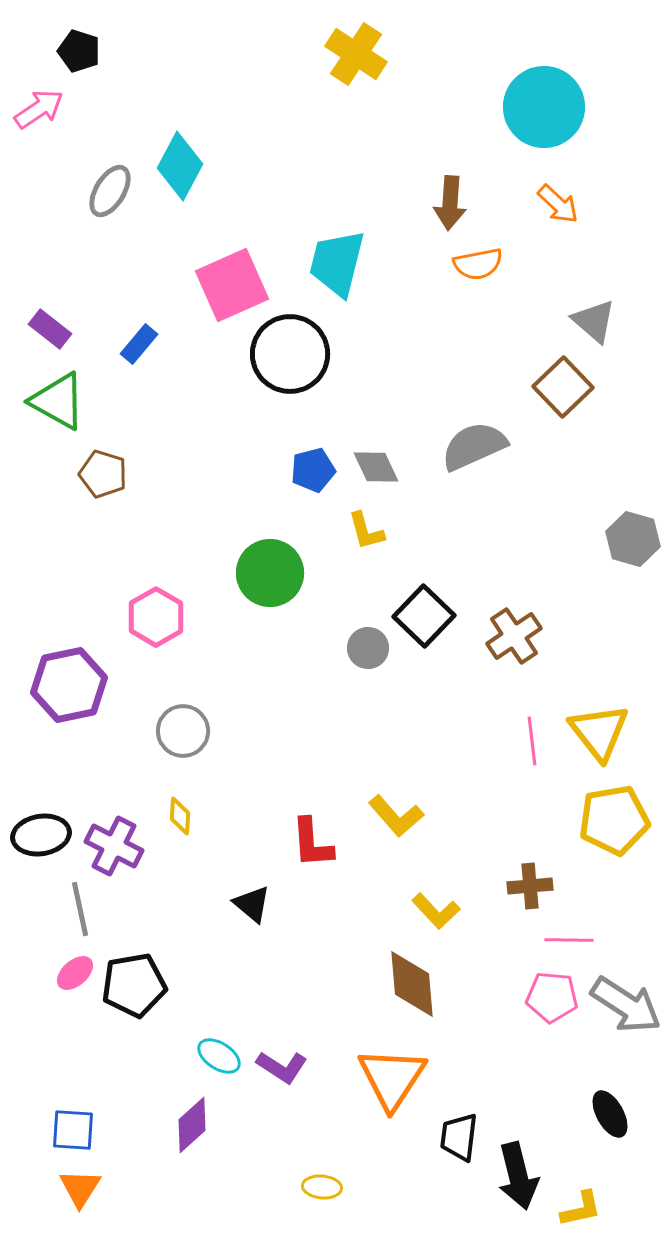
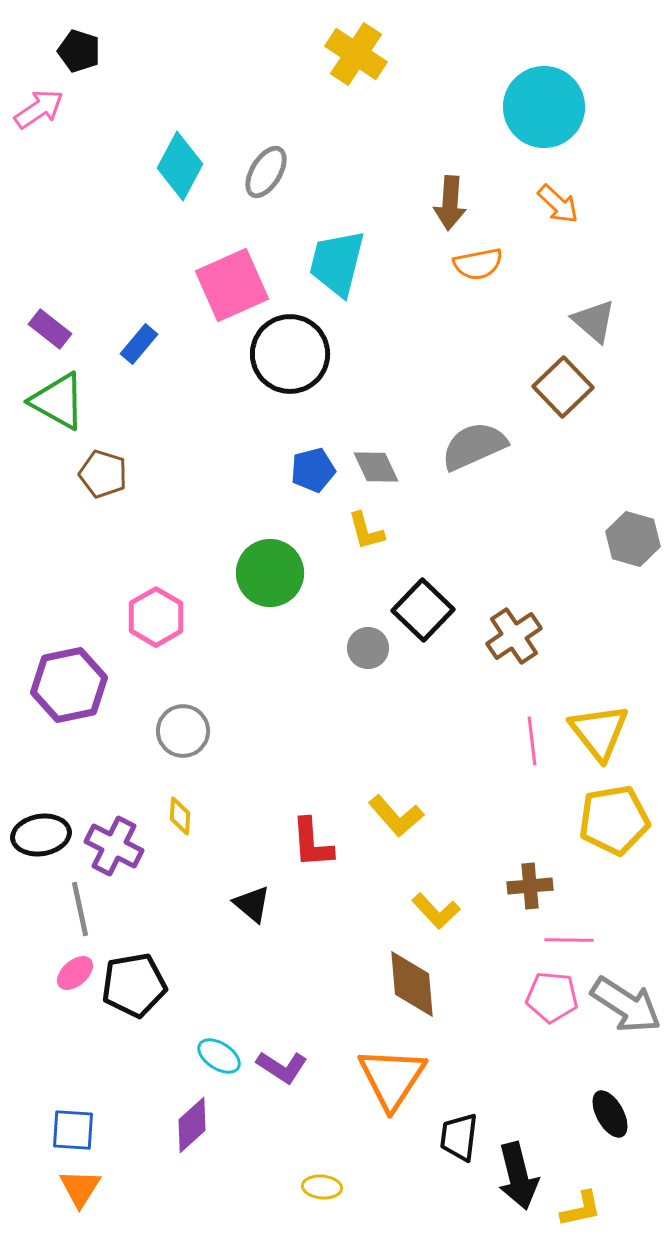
gray ellipse at (110, 191): moved 156 px right, 19 px up
black square at (424, 616): moved 1 px left, 6 px up
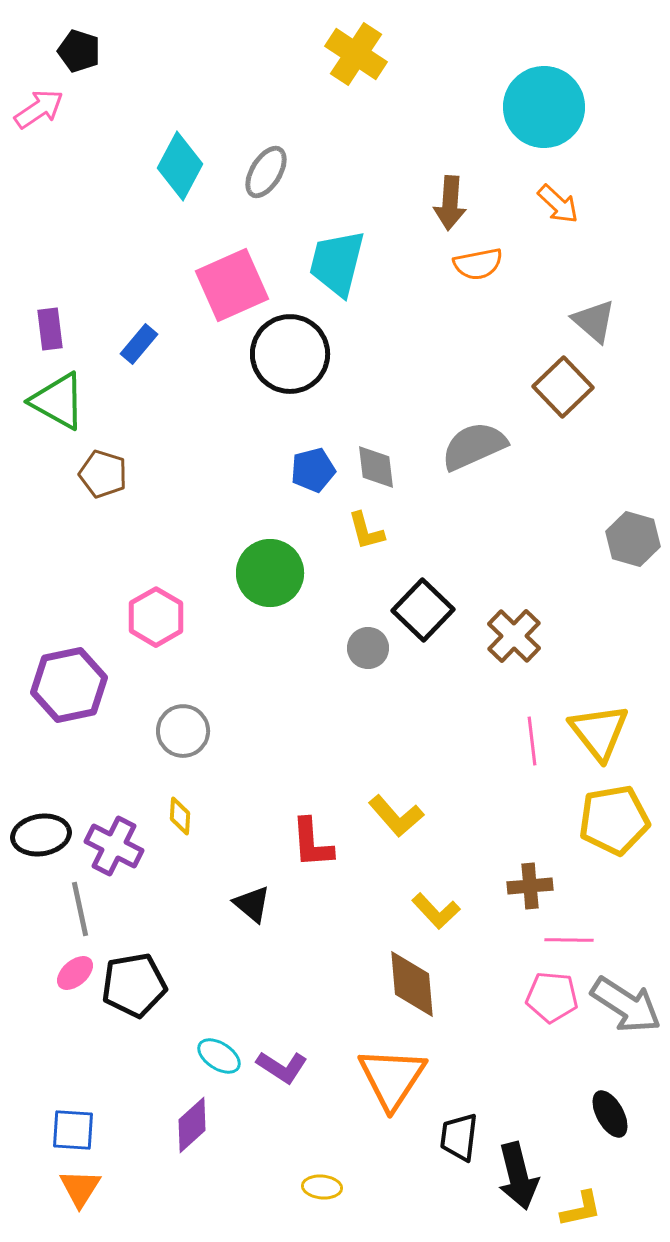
purple rectangle at (50, 329): rotated 45 degrees clockwise
gray diamond at (376, 467): rotated 18 degrees clockwise
brown cross at (514, 636): rotated 12 degrees counterclockwise
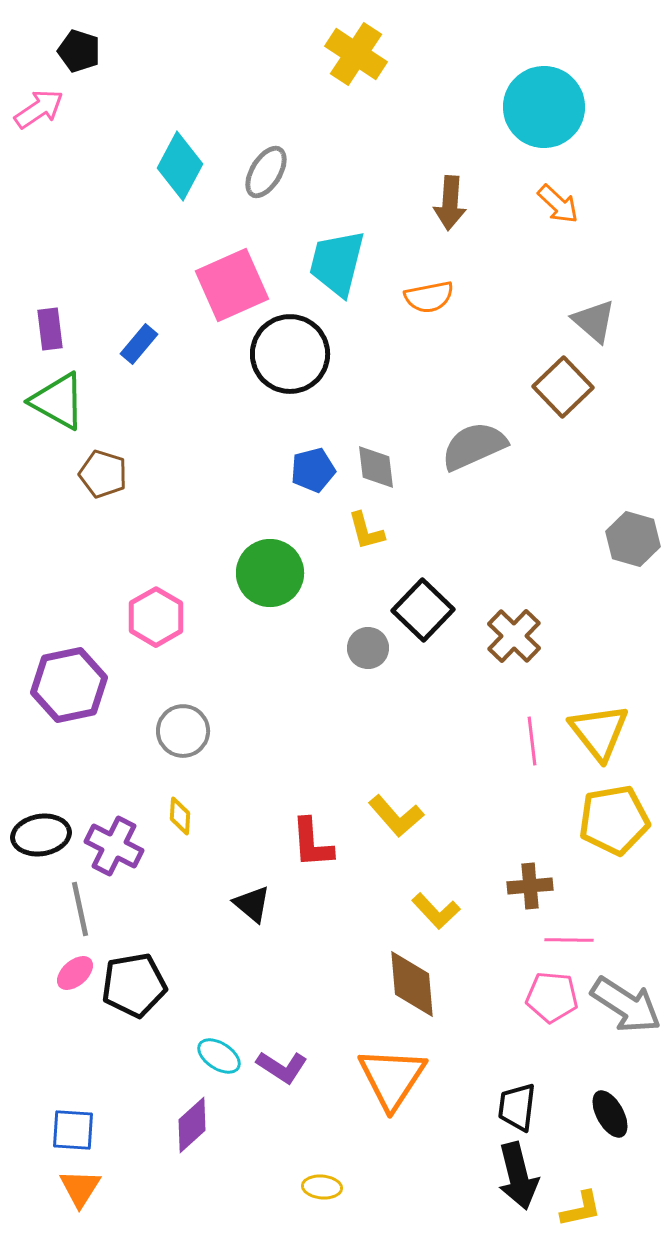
orange semicircle at (478, 264): moved 49 px left, 33 px down
black trapezoid at (459, 1137): moved 58 px right, 30 px up
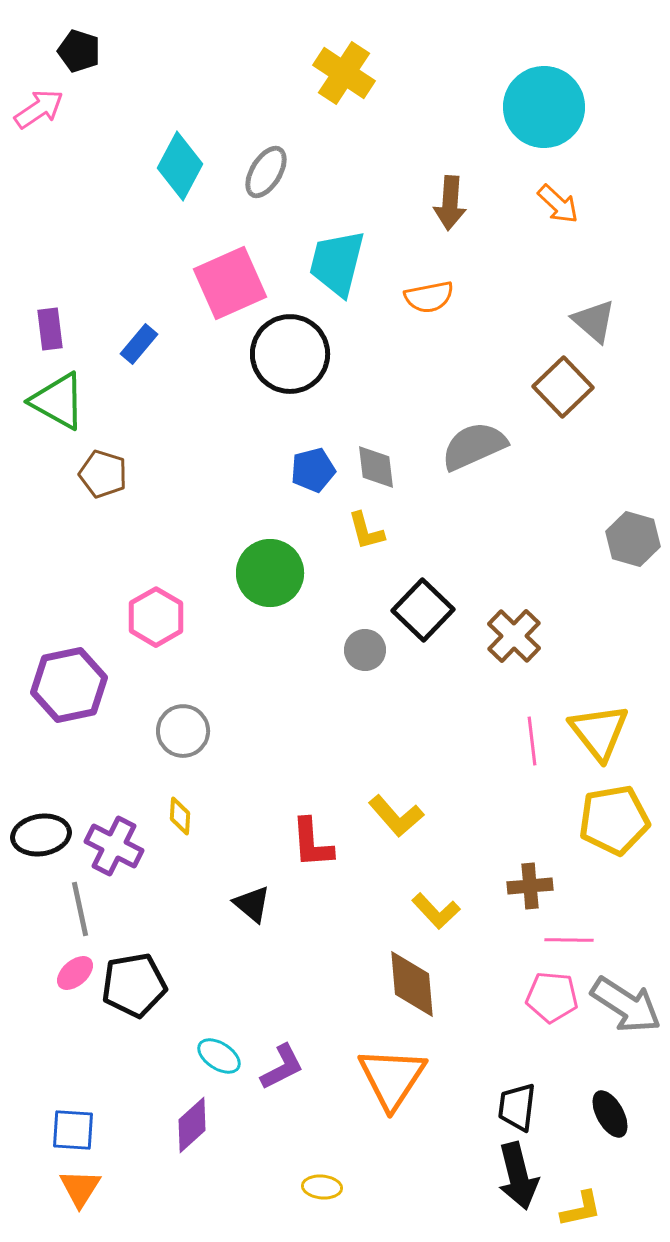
yellow cross at (356, 54): moved 12 px left, 19 px down
pink square at (232, 285): moved 2 px left, 2 px up
gray circle at (368, 648): moved 3 px left, 2 px down
purple L-shape at (282, 1067): rotated 60 degrees counterclockwise
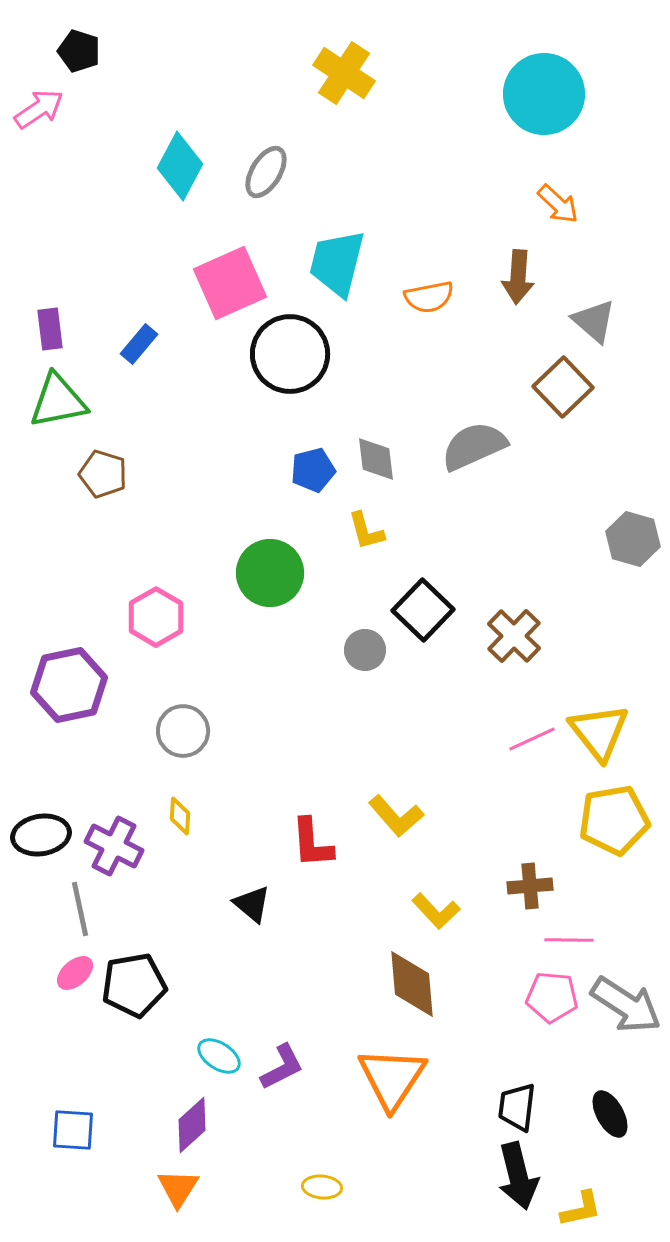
cyan circle at (544, 107): moved 13 px up
brown arrow at (450, 203): moved 68 px right, 74 px down
green triangle at (58, 401): rotated 40 degrees counterclockwise
gray diamond at (376, 467): moved 8 px up
pink line at (532, 741): moved 2 px up; rotated 72 degrees clockwise
orange triangle at (80, 1188): moved 98 px right
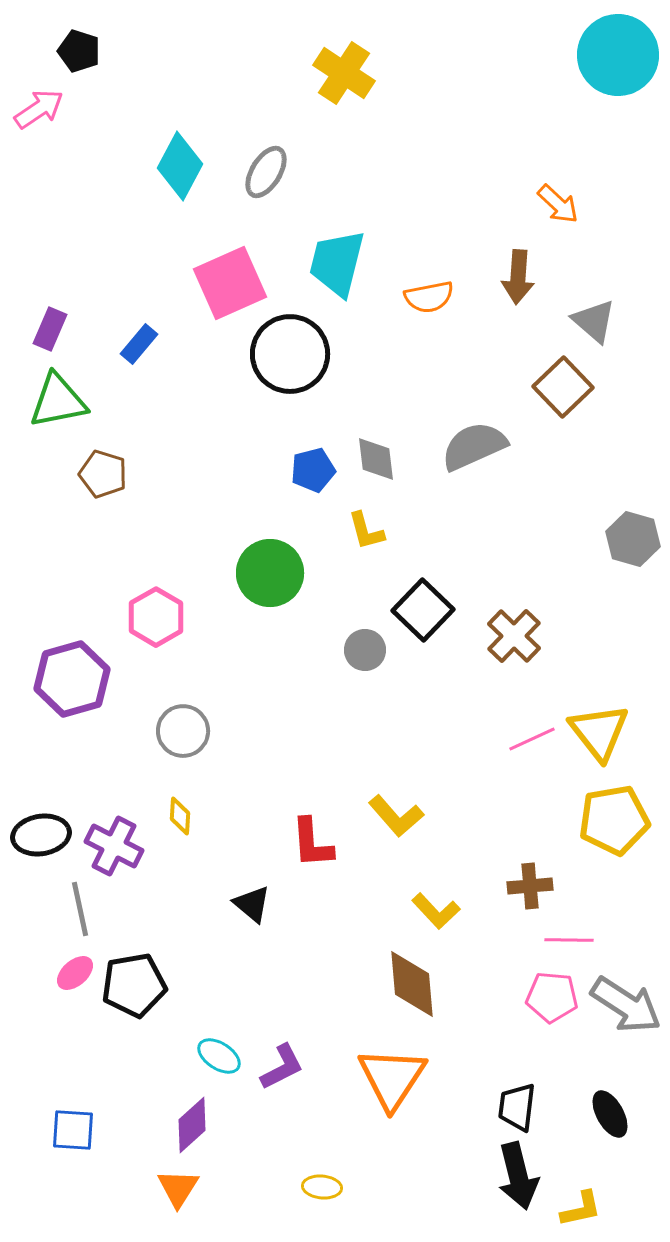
cyan circle at (544, 94): moved 74 px right, 39 px up
purple rectangle at (50, 329): rotated 30 degrees clockwise
purple hexagon at (69, 685): moved 3 px right, 6 px up; rotated 4 degrees counterclockwise
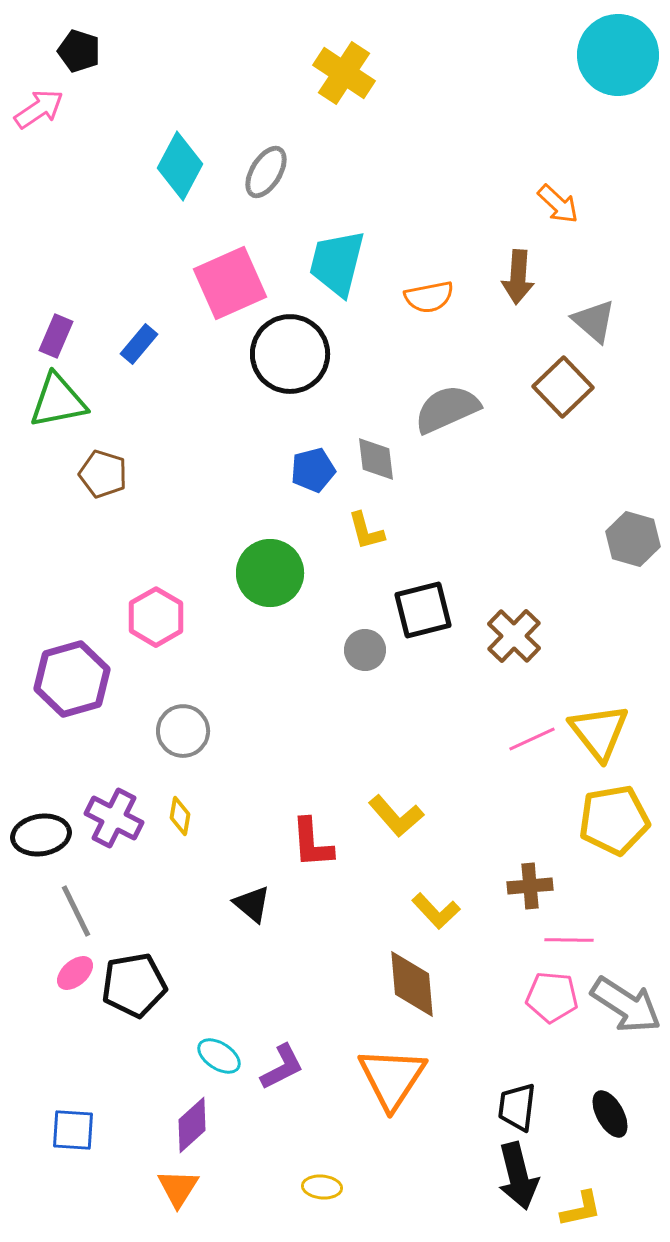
purple rectangle at (50, 329): moved 6 px right, 7 px down
gray semicircle at (474, 446): moved 27 px left, 37 px up
black square at (423, 610): rotated 32 degrees clockwise
yellow diamond at (180, 816): rotated 6 degrees clockwise
purple cross at (114, 846): moved 28 px up
gray line at (80, 909): moved 4 px left, 2 px down; rotated 14 degrees counterclockwise
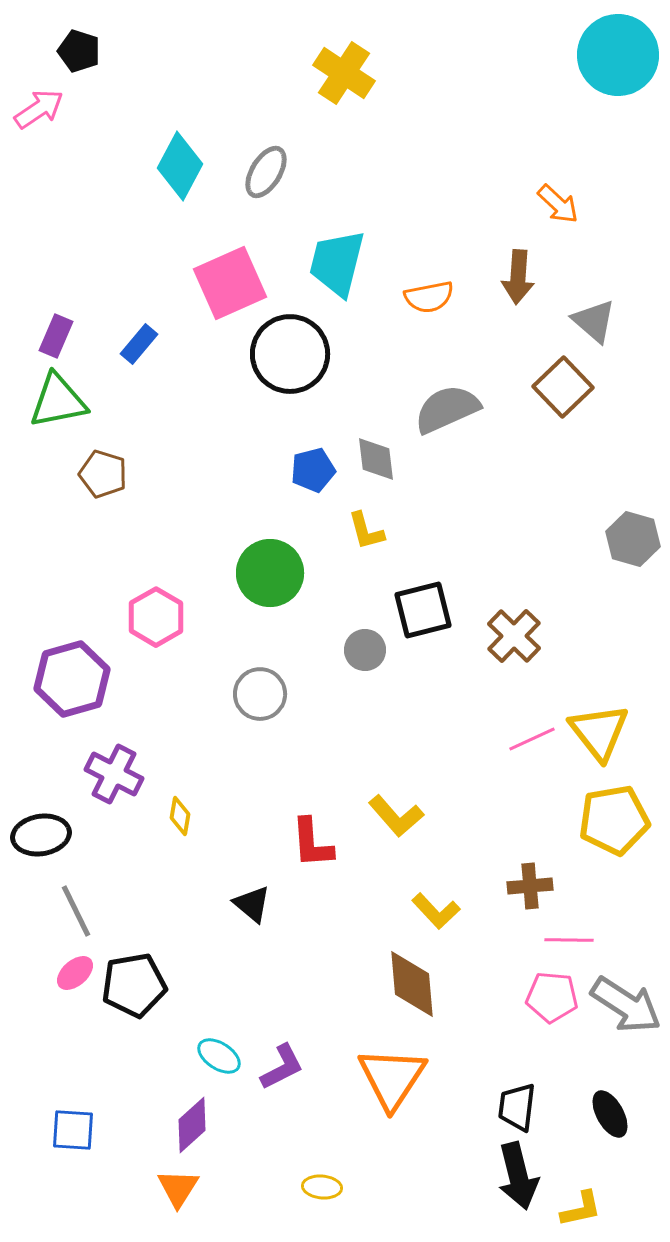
gray circle at (183, 731): moved 77 px right, 37 px up
purple cross at (114, 818): moved 44 px up
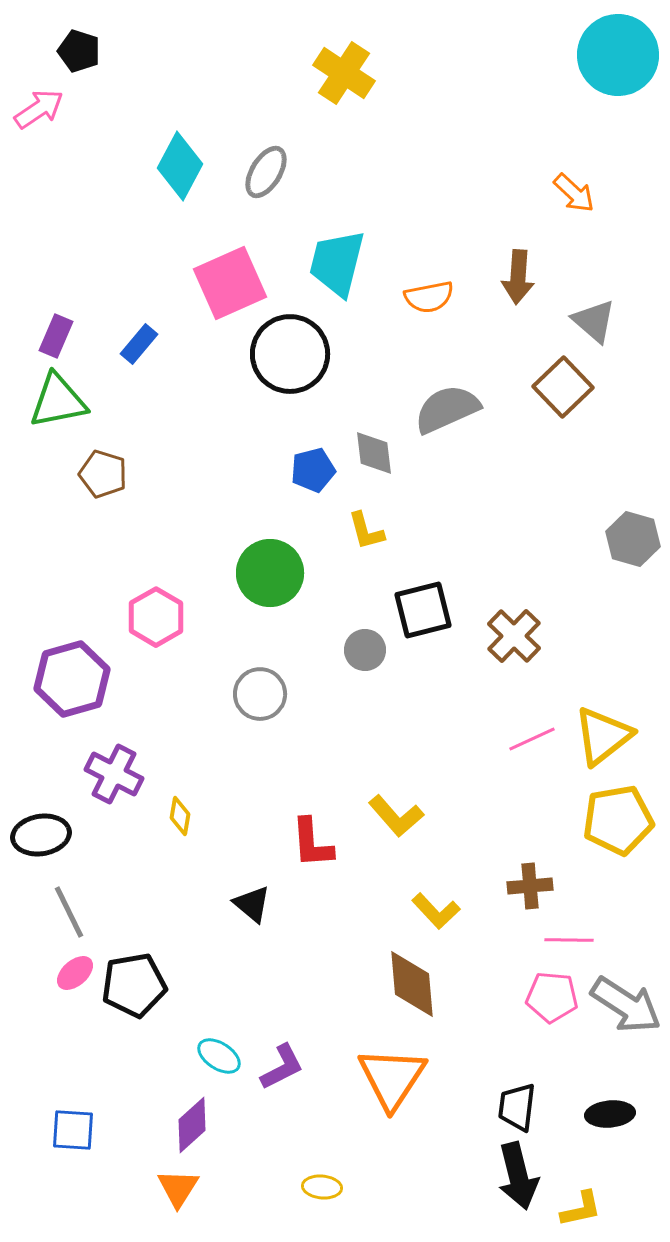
orange arrow at (558, 204): moved 16 px right, 11 px up
gray diamond at (376, 459): moved 2 px left, 6 px up
yellow triangle at (599, 732): moved 4 px right, 4 px down; rotated 30 degrees clockwise
yellow pentagon at (614, 820): moved 4 px right
gray line at (76, 911): moved 7 px left, 1 px down
black ellipse at (610, 1114): rotated 66 degrees counterclockwise
